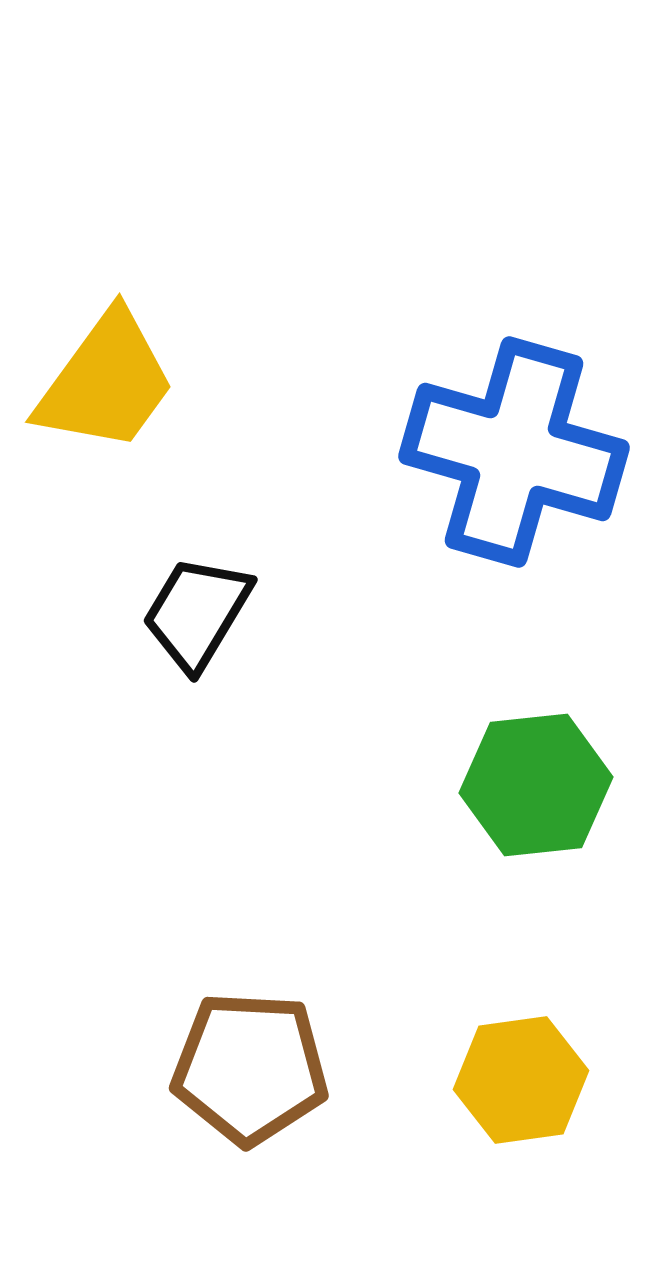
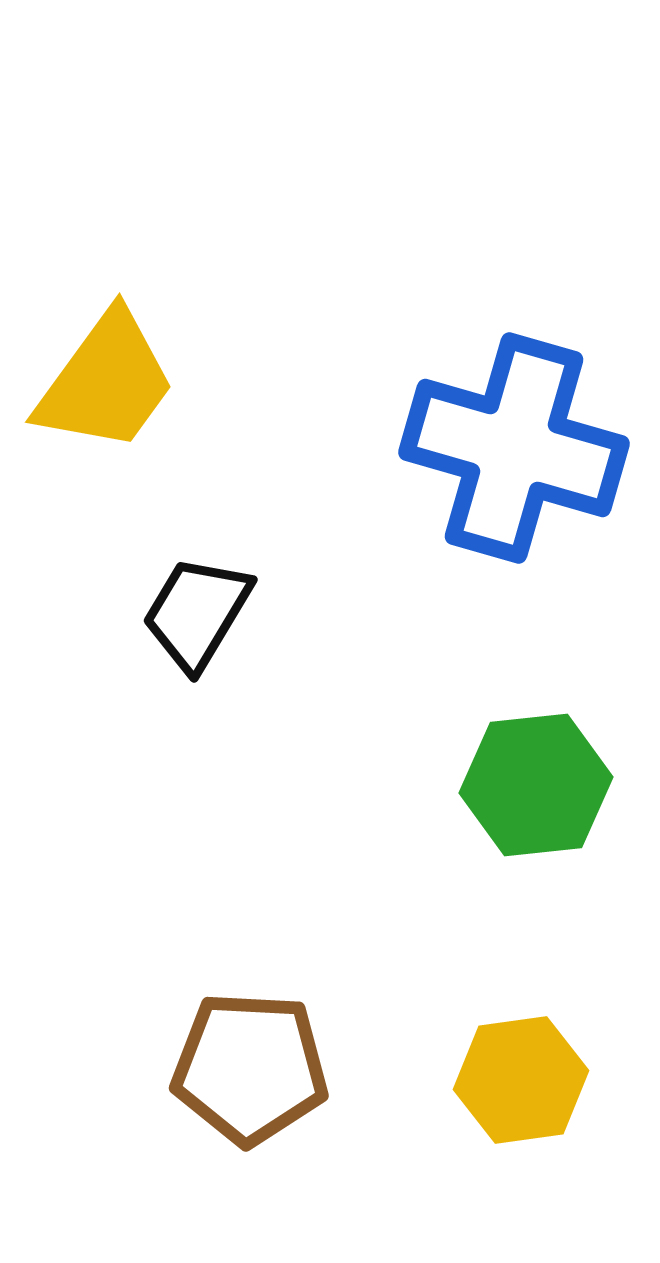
blue cross: moved 4 px up
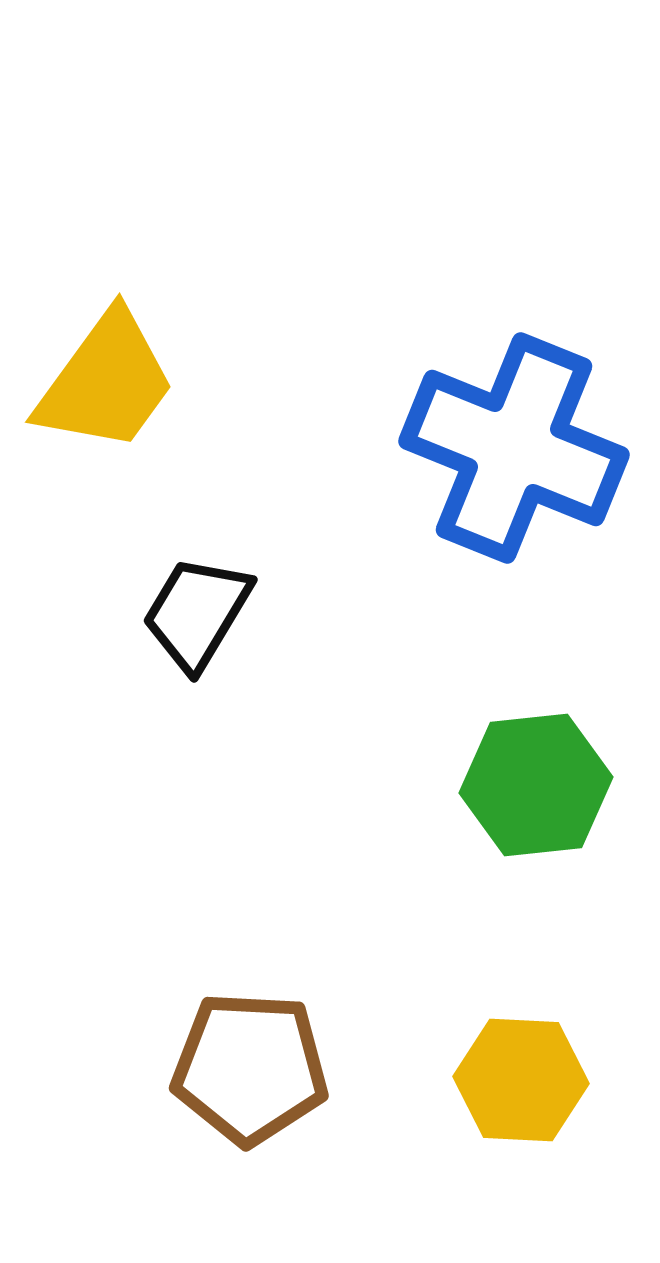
blue cross: rotated 6 degrees clockwise
yellow hexagon: rotated 11 degrees clockwise
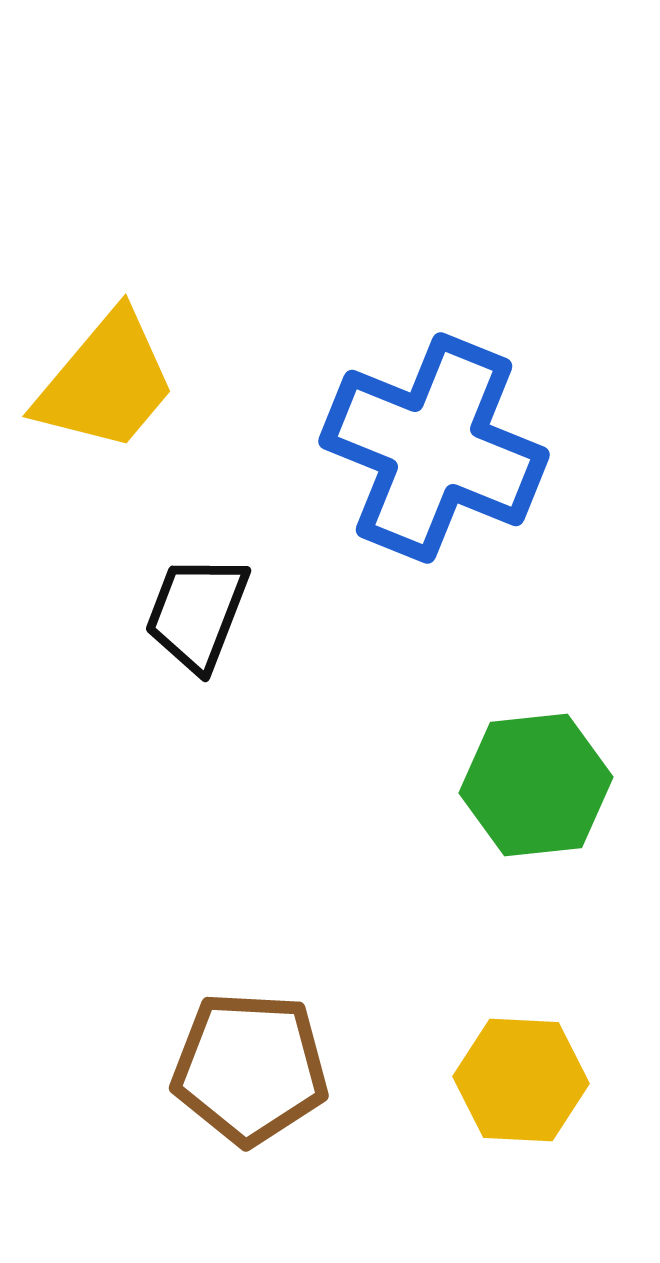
yellow trapezoid: rotated 4 degrees clockwise
blue cross: moved 80 px left
black trapezoid: rotated 10 degrees counterclockwise
